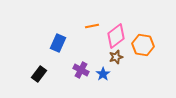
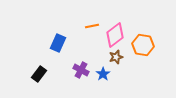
pink diamond: moved 1 px left, 1 px up
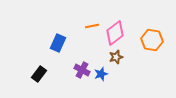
pink diamond: moved 2 px up
orange hexagon: moved 9 px right, 5 px up
purple cross: moved 1 px right
blue star: moved 2 px left; rotated 16 degrees clockwise
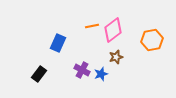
pink diamond: moved 2 px left, 3 px up
orange hexagon: rotated 20 degrees counterclockwise
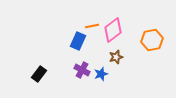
blue rectangle: moved 20 px right, 2 px up
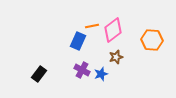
orange hexagon: rotated 15 degrees clockwise
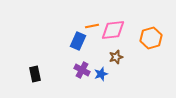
pink diamond: rotated 30 degrees clockwise
orange hexagon: moved 1 px left, 2 px up; rotated 20 degrees counterclockwise
black rectangle: moved 4 px left; rotated 49 degrees counterclockwise
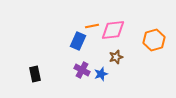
orange hexagon: moved 3 px right, 2 px down
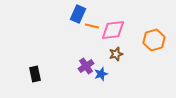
orange line: rotated 24 degrees clockwise
blue rectangle: moved 27 px up
brown star: moved 3 px up
purple cross: moved 4 px right, 4 px up; rotated 28 degrees clockwise
